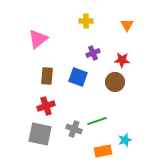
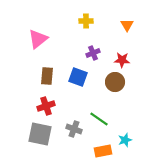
green line: moved 2 px right, 2 px up; rotated 54 degrees clockwise
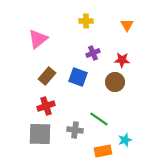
brown rectangle: rotated 36 degrees clockwise
gray cross: moved 1 px right, 1 px down; rotated 14 degrees counterclockwise
gray square: rotated 10 degrees counterclockwise
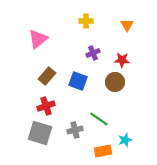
blue square: moved 4 px down
gray cross: rotated 21 degrees counterclockwise
gray square: moved 1 px up; rotated 15 degrees clockwise
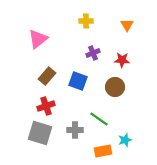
brown circle: moved 5 px down
gray cross: rotated 14 degrees clockwise
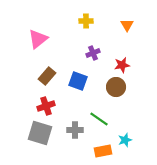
red star: moved 5 px down; rotated 14 degrees counterclockwise
brown circle: moved 1 px right
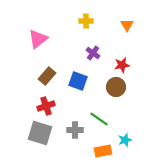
purple cross: rotated 32 degrees counterclockwise
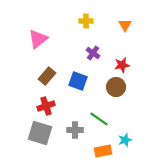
orange triangle: moved 2 px left
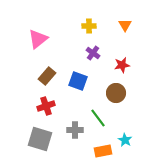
yellow cross: moved 3 px right, 5 px down
brown circle: moved 6 px down
green line: moved 1 px left, 1 px up; rotated 18 degrees clockwise
gray square: moved 6 px down
cyan star: rotated 24 degrees counterclockwise
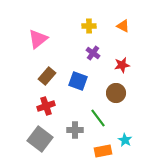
orange triangle: moved 2 px left, 1 px down; rotated 32 degrees counterclockwise
gray square: rotated 20 degrees clockwise
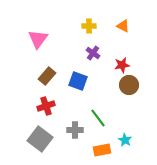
pink triangle: rotated 15 degrees counterclockwise
brown circle: moved 13 px right, 8 px up
orange rectangle: moved 1 px left, 1 px up
